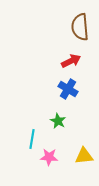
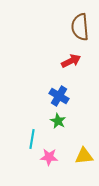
blue cross: moved 9 px left, 7 px down
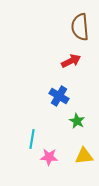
green star: moved 19 px right
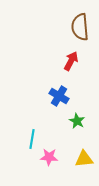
red arrow: rotated 36 degrees counterclockwise
yellow triangle: moved 3 px down
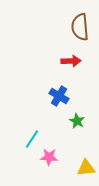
red arrow: rotated 60 degrees clockwise
cyan line: rotated 24 degrees clockwise
yellow triangle: moved 2 px right, 9 px down
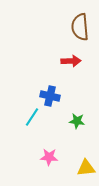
blue cross: moved 9 px left; rotated 18 degrees counterclockwise
green star: rotated 21 degrees counterclockwise
cyan line: moved 22 px up
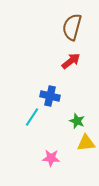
brown semicircle: moved 8 px left; rotated 20 degrees clockwise
red arrow: rotated 36 degrees counterclockwise
green star: rotated 14 degrees clockwise
pink star: moved 2 px right, 1 px down
yellow triangle: moved 25 px up
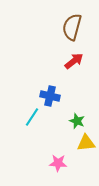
red arrow: moved 3 px right
pink star: moved 7 px right, 5 px down
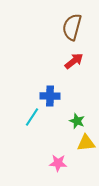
blue cross: rotated 12 degrees counterclockwise
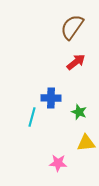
brown semicircle: rotated 20 degrees clockwise
red arrow: moved 2 px right, 1 px down
blue cross: moved 1 px right, 2 px down
cyan line: rotated 18 degrees counterclockwise
green star: moved 2 px right, 9 px up
